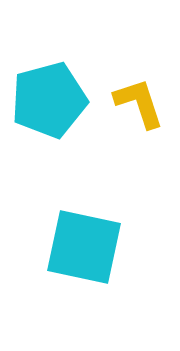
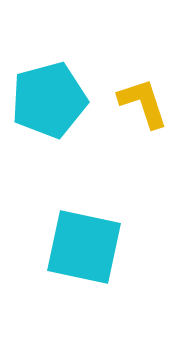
yellow L-shape: moved 4 px right
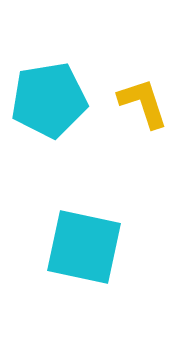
cyan pentagon: rotated 6 degrees clockwise
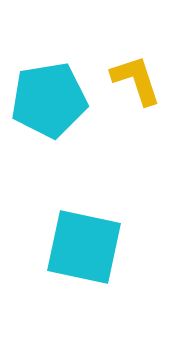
yellow L-shape: moved 7 px left, 23 px up
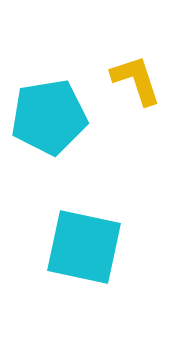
cyan pentagon: moved 17 px down
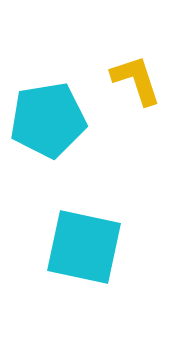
cyan pentagon: moved 1 px left, 3 px down
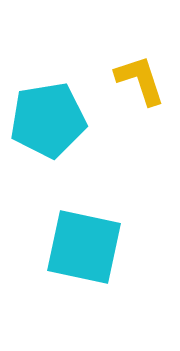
yellow L-shape: moved 4 px right
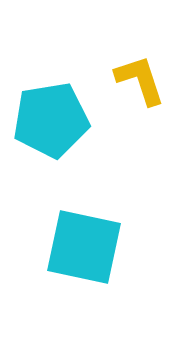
cyan pentagon: moved 3 px right
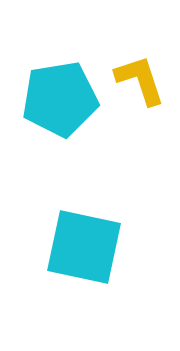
cyan pentagon: moved 9 px right, 21 px up
